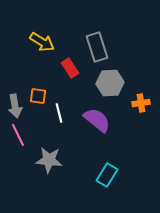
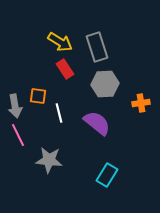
yellow arrow: moved 18 px right
red rectangle: moved 5 px left, 1 px down
gray hexagon: moved 5 px left, 1 px down
purple semicircle: moved 3 px down
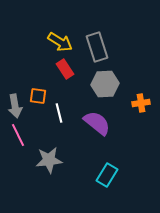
gray star: rotated 12 degrees counterclockwise
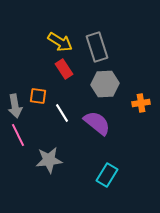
red rectangle: moved 1 px left
white line: moved 3 px right; rotated 18 degrees counterclockwise
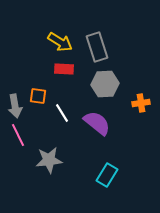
red rectangle: rotated 54 degrees counterclockwise
